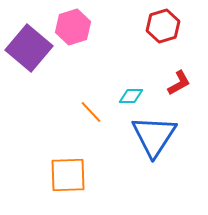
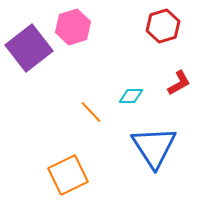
purple square: rotated 12 degrees clockwise
blue triangle: moved 11 px down; rotated 6 degrees counterclockwise
orange square: rotated 24 degrees counterclockwise
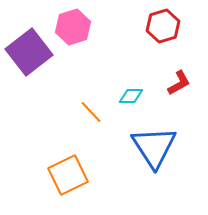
purple square: moved 4 px down
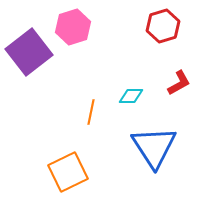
orange line: rotated 55 degrees clockwise
orange square: moved 3 px up
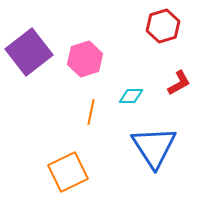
pink hexagon: moved 12 px right, 32 px down
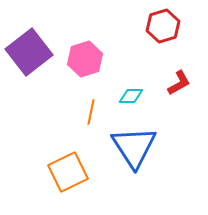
blue triangle: moved 20 px left
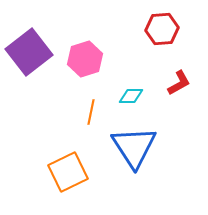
red hexagon: moved 1 px left, 3 px down; rotated 12 degrees clockwise
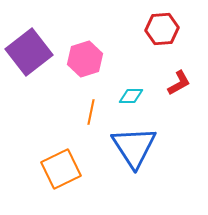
orange square: moved 7 px left, 3 px up
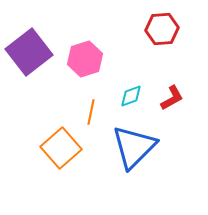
red L-shape: moved 7 px left, 15 px down
cyan diamond: rotated 20 degrees counterclockwise
blue triangle: rotated 18 degrees clockwise
orange square: moved 21 px up; rotated 15 degrees counterclockwise
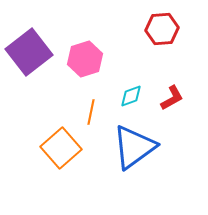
blue triangle: rotated 9 degrees clockwise
